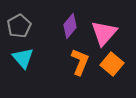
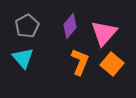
gray pentagon: moved 8 px right
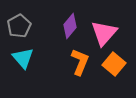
gray pentagon: moved 8 px left
orange square: moved 2 px right
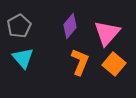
pink triangle: moved 3 px right
